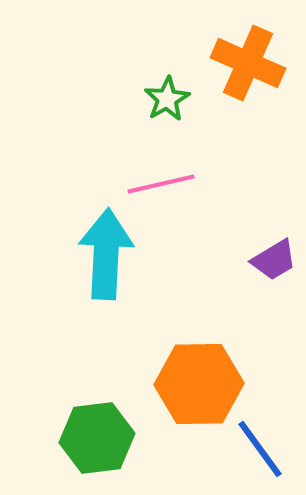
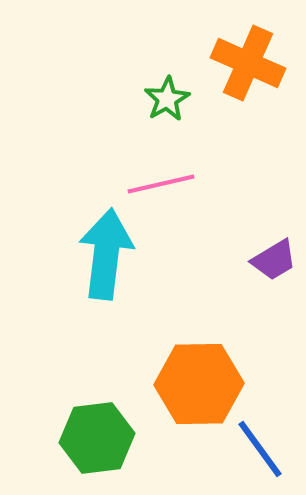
cyan arrow: rotated 4 degrees clockwise
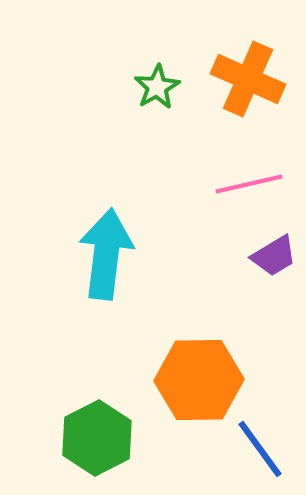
orange cross: moved 16 px down
green star: moved 10 px left, 12 px up
pink line: moved 88 px right
purple trapezoid: moved 4 px up
orange hexagon: moved 4 px up
green hexagon: rotated 20 degrees counterclockwise
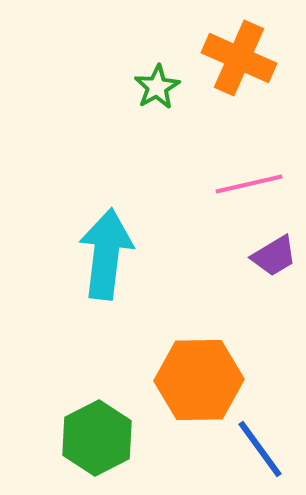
orange cross: moved 9 px left, 21 px up
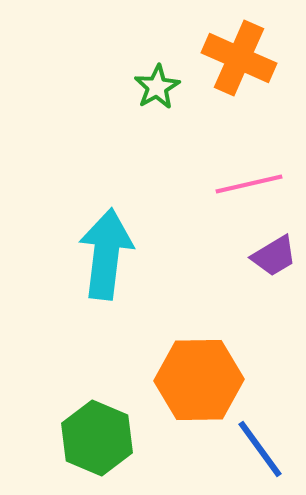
green hexagon: rotated 10 degrees counterclockwise
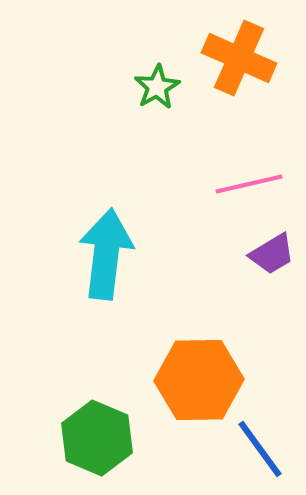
purple trapezoid: moved 2 px left, 2 px up
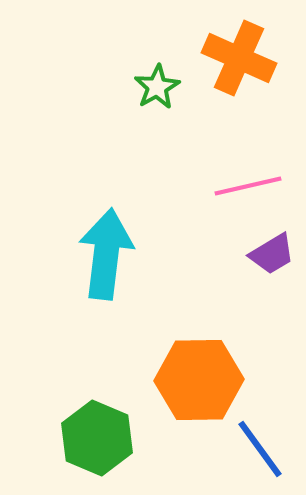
pink line: moved 1 px left, 2 px down
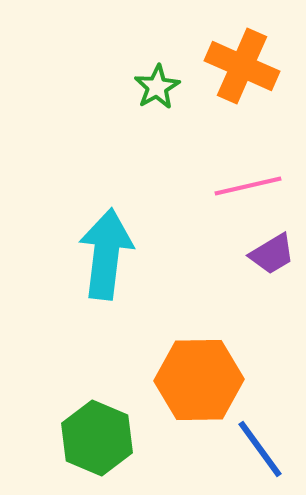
orange cross: moved 3 px right, 8 px down
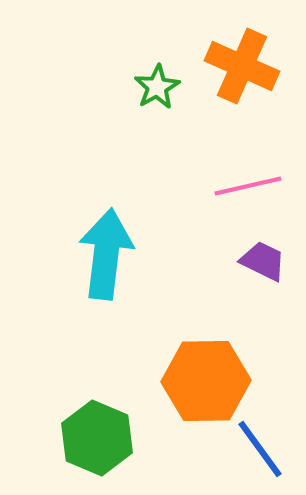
purple trapezoid: moved 9 px left, 7 px down; rotated 123 degrees counterclockwise
orange hexagon: moved 7 px right, 1 px down
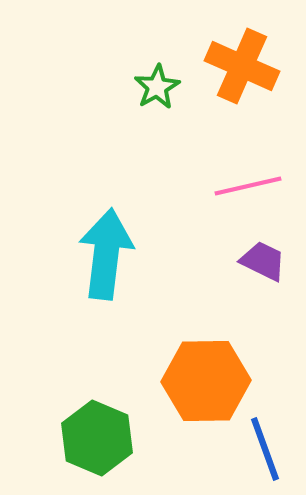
blue line: moved 5 px right; rotated 16 degrees clockwise
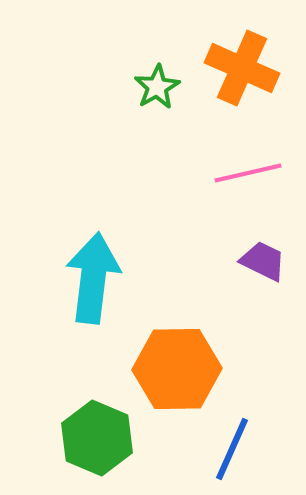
orange cross: moved 2 px down
pink line: moved 13 px up
cyan arrow: moved 13 px left, 24 px down
orange hexagon: moved 29 px left, 12 px up
blue line: moved 33 px left; rotated 44 degrees clockwise
